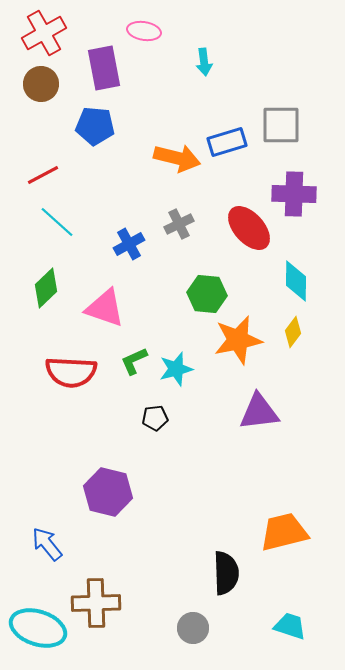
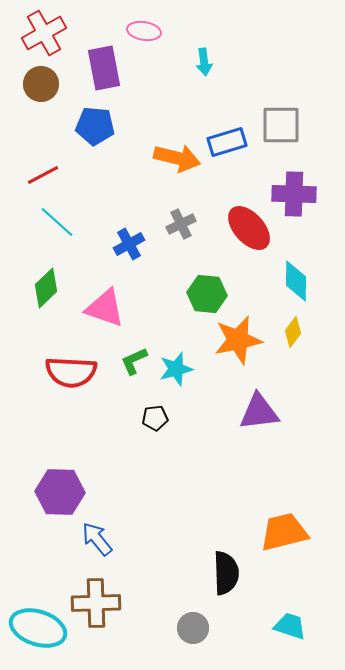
gray cross: moved 2 px right
purple hexagon: moved 48 px left; rotated 12 degrees counterclockwise
blue arrow: moved 50 px right, 5 px up
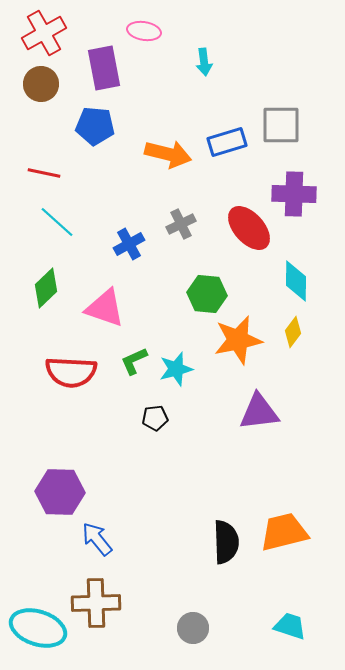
orange arrow: moved 9 px left, 4 px up
red line: moved 1 px right, 2 px up; rotated 40 degrees clockwise
black semicircle: moved 31 px up
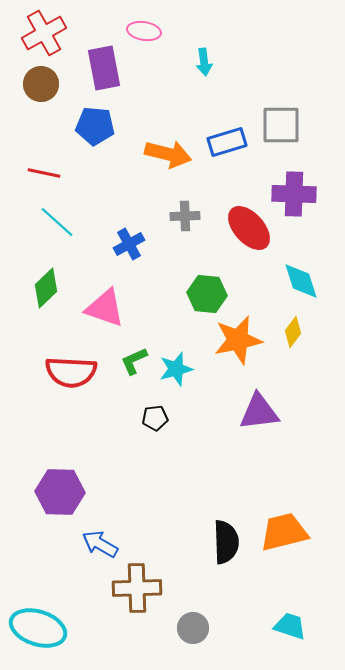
gray cross: moved 4 px right, 8 px up; rotated 24 degrees clockwise
cyan diamond: moved 5 px right; rotated 18 degrees counterclockwise
blue arrow: moved 3 px right, 5 px down; rotated 21 degrees counterclockwise
brown cross: moved 41 px right, 15 px up
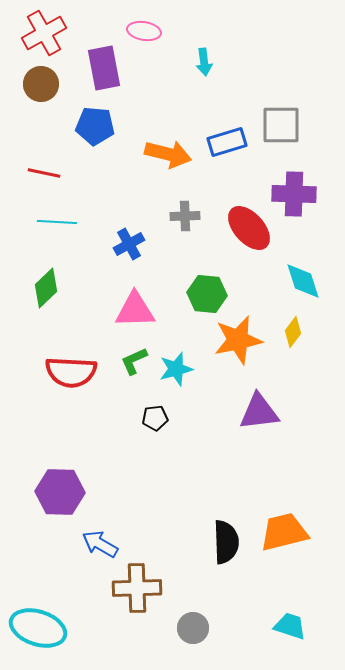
cyan line: rotated 39 degrees counterclockwise
cyan diamond: moved 2 px right
pink triangle: moved 30 px right, 2 px down; rotated 21 degrees counterclockwise
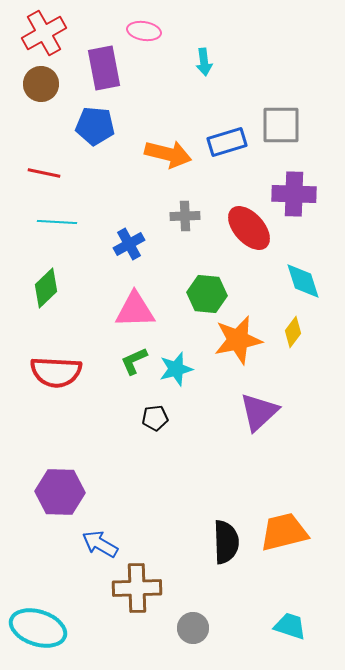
red semicircle: moved 15 px left
purple triangle: rotated 36 degrees counterclockwise
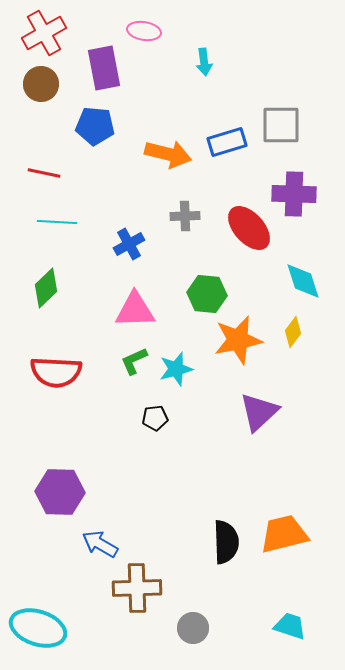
orange trapezoid: moved 2 px down
